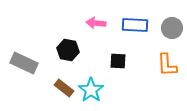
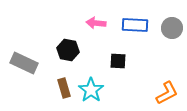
orange L-shape: moved 28 px down; rotated 115 degrees counterclockwise
brown rectangle: rotated 36 degrees clockwise
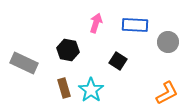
pink arrow: rotated 102 degrees clockwise
gray circle: moved 4 px left, 14 px down
black square: rotated 30 degrees clockwise
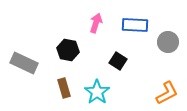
cyan star: moved 6 px right, 2 px down
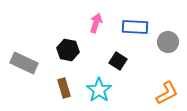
blue rectangle: moved 2 px down
cyan star: moved 2 px right, 2 px up
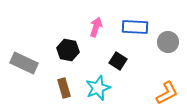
pink arrow: moved 4 px down
cyan star: moved 1 px left, 2 px up; rotated 15 degrees clockwise
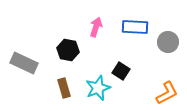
black square: moved 3 px right, 10 px down
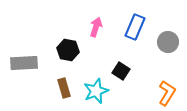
blue rectangle: rotated 70 degrees counterclockwise
gray rectangle: rotated 28 degrees counterclockwise
cyan star: moved 2 px left, 3 px down
orange L-shape: rotated 30 degrees counterclockwise
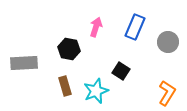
black hexagon: moved 1 px right, 1 px up
brown rectangle: moved 1 px right, 2 px up
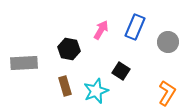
pink arrow: moved 5 px right, 3 px down; rotated 12 degrees clockwise
